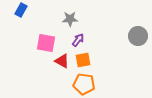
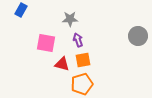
purple arrow: rotated 56 degrees counterclockwise
red triangle: moved 3 px down; rotated 14 degrees counterclockwise
orange pentagon: moved 2 px left; rotated 25 degrees counterclockwise
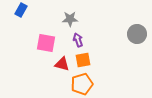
gray circle: moved 1 px left, 2 px up
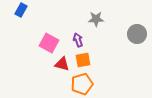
gray star: moved 26 px right
pink square: moved 3 px right; rotated 18 degrees clockwise
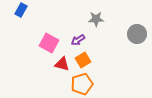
purple arrow: rotated 104 degrees counterclockwise
orange square: rotated 21 degrees counterclockwise
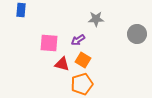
blue rectangle: rotated 24 degrees counterclockwise
pink square: rotated 24 degrees counterclockwise
orange square: rotated 28 degrees counterclockwise
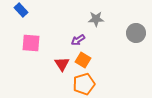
blue rectangle: rotated 48 degrees counterclockwise
gray circle: moved 1 px left, 1 px up
pink square: moved 18 px left
red triangle: rotated 42 degrees clockwise
orange pentagon: moved 2 px right
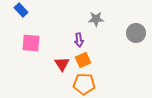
purple arrow: moved 1 px right; rotated 64 degrees counterclockwise
orange square: rotated 35 degrees clockwise
orange pentagon: rotated 20 degrees clockwise
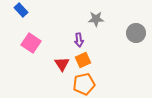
pink square: rotated 30 degrees clockwise
orange pentagon: rotated 15 degrees counterclockwise
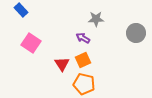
purple arrow: moved 4 px right, 2 px up; rotated 128 degrees clockwise
orange pentagon: rotated 25 degrees clockwise
